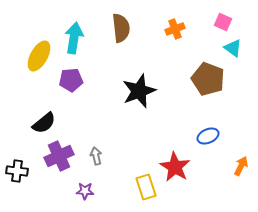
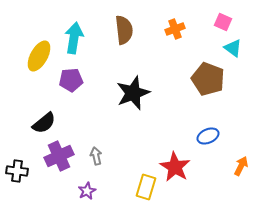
brown semicircle: moved 3 px right, 2 px down
black star: moved 6 px left, 2 px down
yellow rectangle: rotated 35 degrees clockwise
purple star: moved 2 px right; rotated 30 degrees counterclockwise
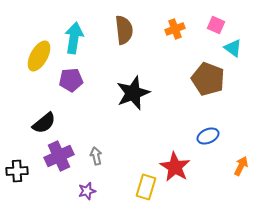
pink square: moved 7 px left, 3 px down
black cross: rotated 10 degrees counterclockwise
purple star: rotated 12 degrees clockwise
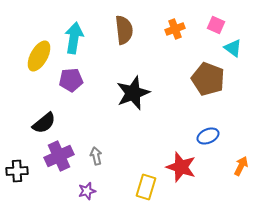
red star: moved 6 px right; rotated 12 degrees counterclockwise
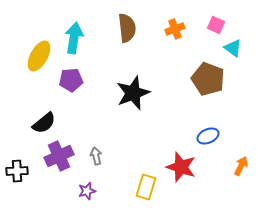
brown semicircle: moved 3 px right, 2 px up
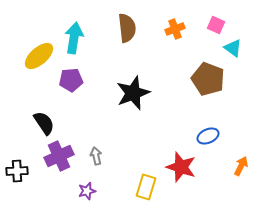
yellow ellipse: rotated 20 degrees clockwise
black semicircle: rotated 85 degrees counterclockwise
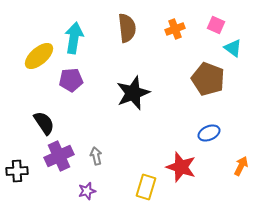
blue ellipse: moved 1 px right, 3 px up
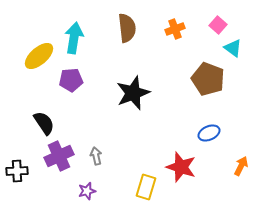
pink square: moved 2 px right; rotated 18 degrees clockwise
